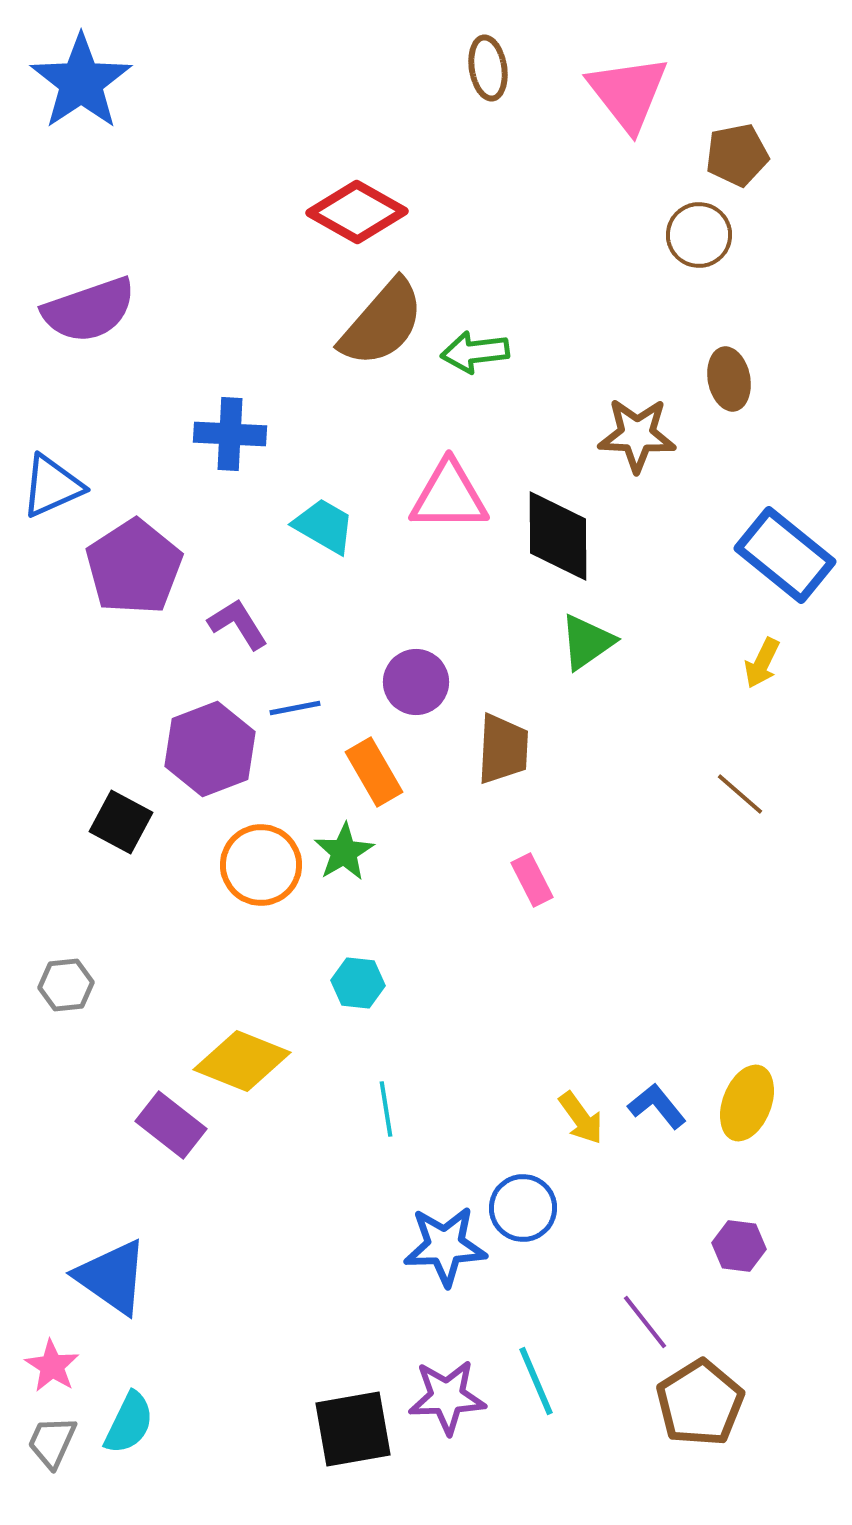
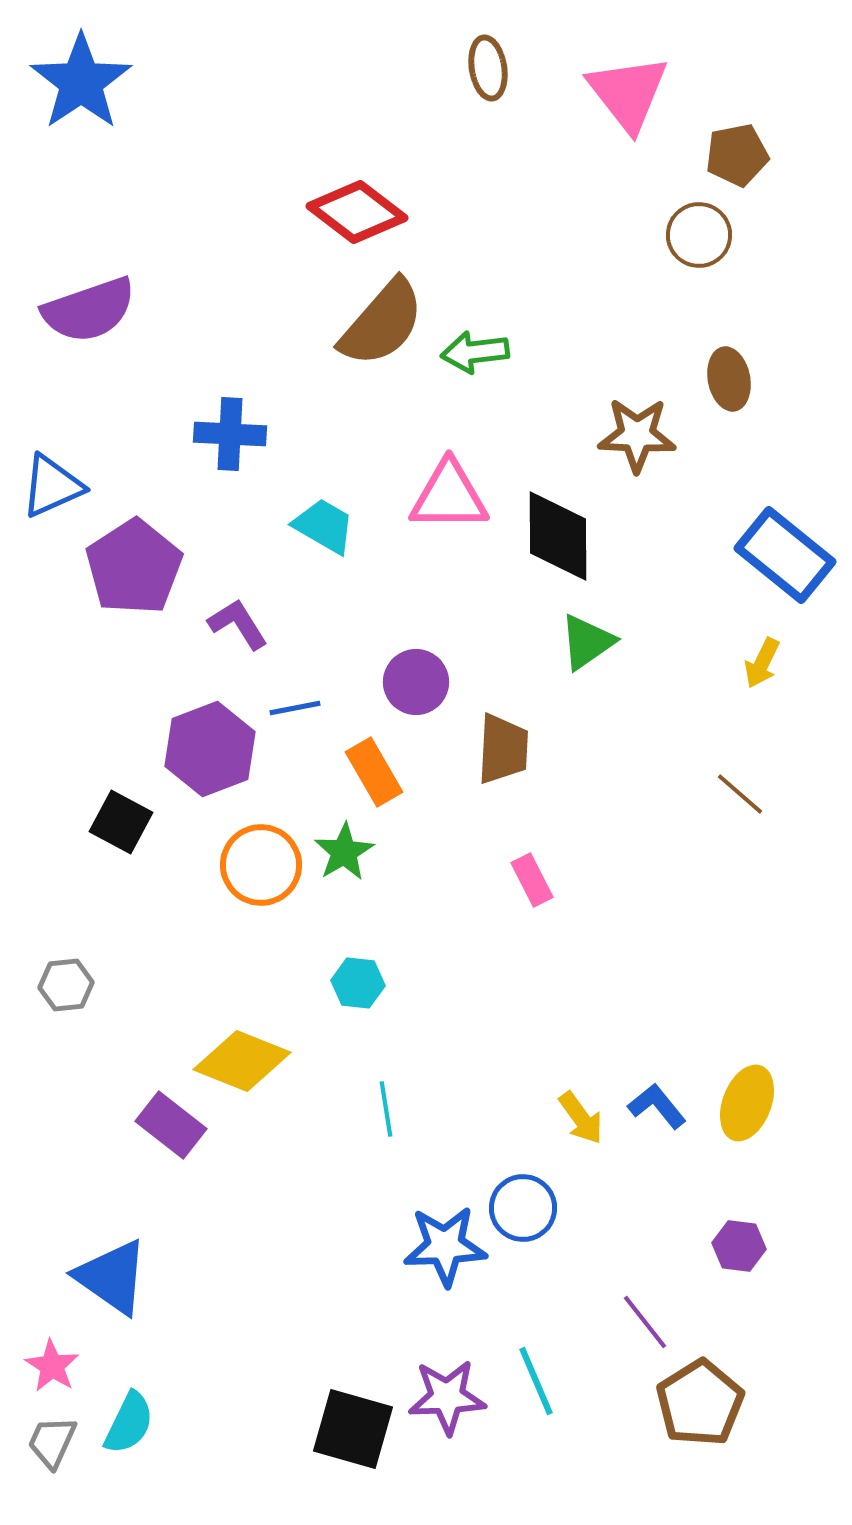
red diamond at (357, 212): rotated 8 degrees clockwise
black square at (353, 1429): rotated 26 degrees clockwise
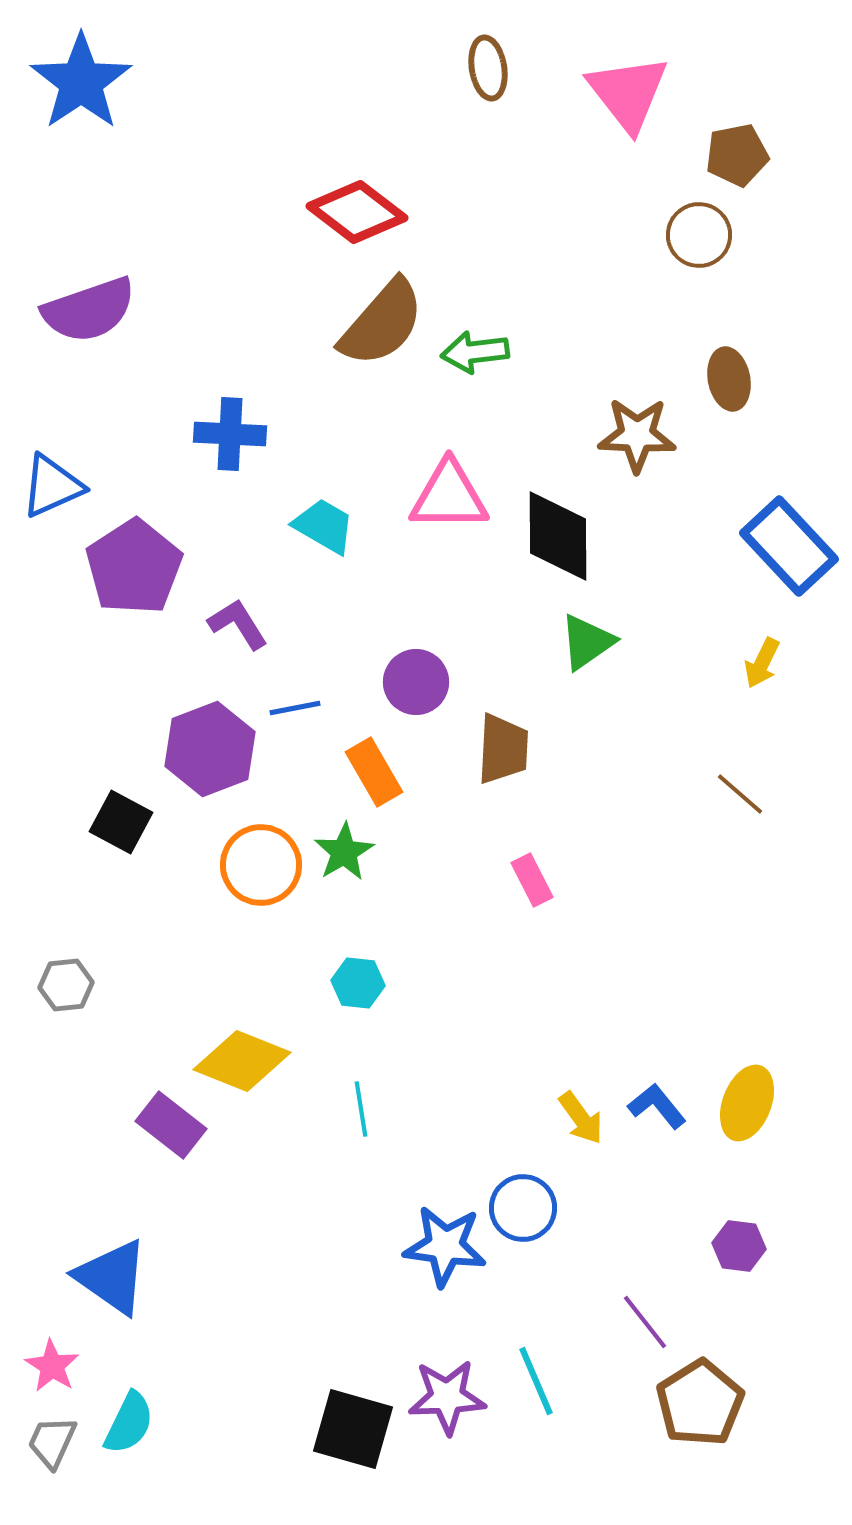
blue rectangle at (785, 555): moved 4 px right, 9 px up; rotated 8 degrees clockwise
cyan line at (386, 1109): moved 25 px left
blue star at (445, 1246): rotated 10 degrees clockwise
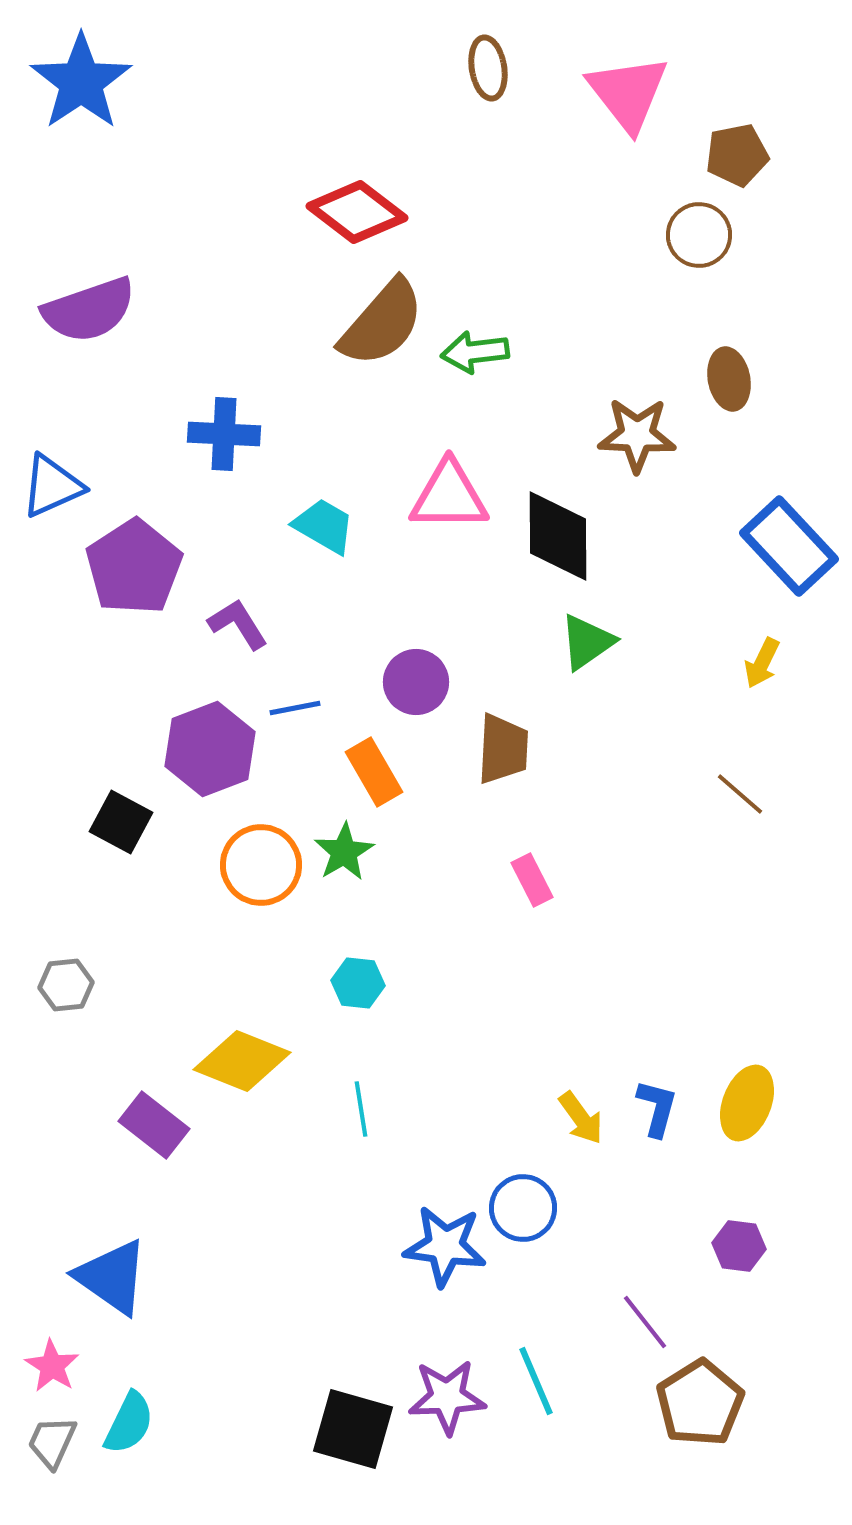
blue cross at (230, 434): moved 6 px left
blue L-shape at (657, 1106): moved 2 px down; rotated 54 degrees clockwise
purple rectangle at (171, 1125): moved 17 px left
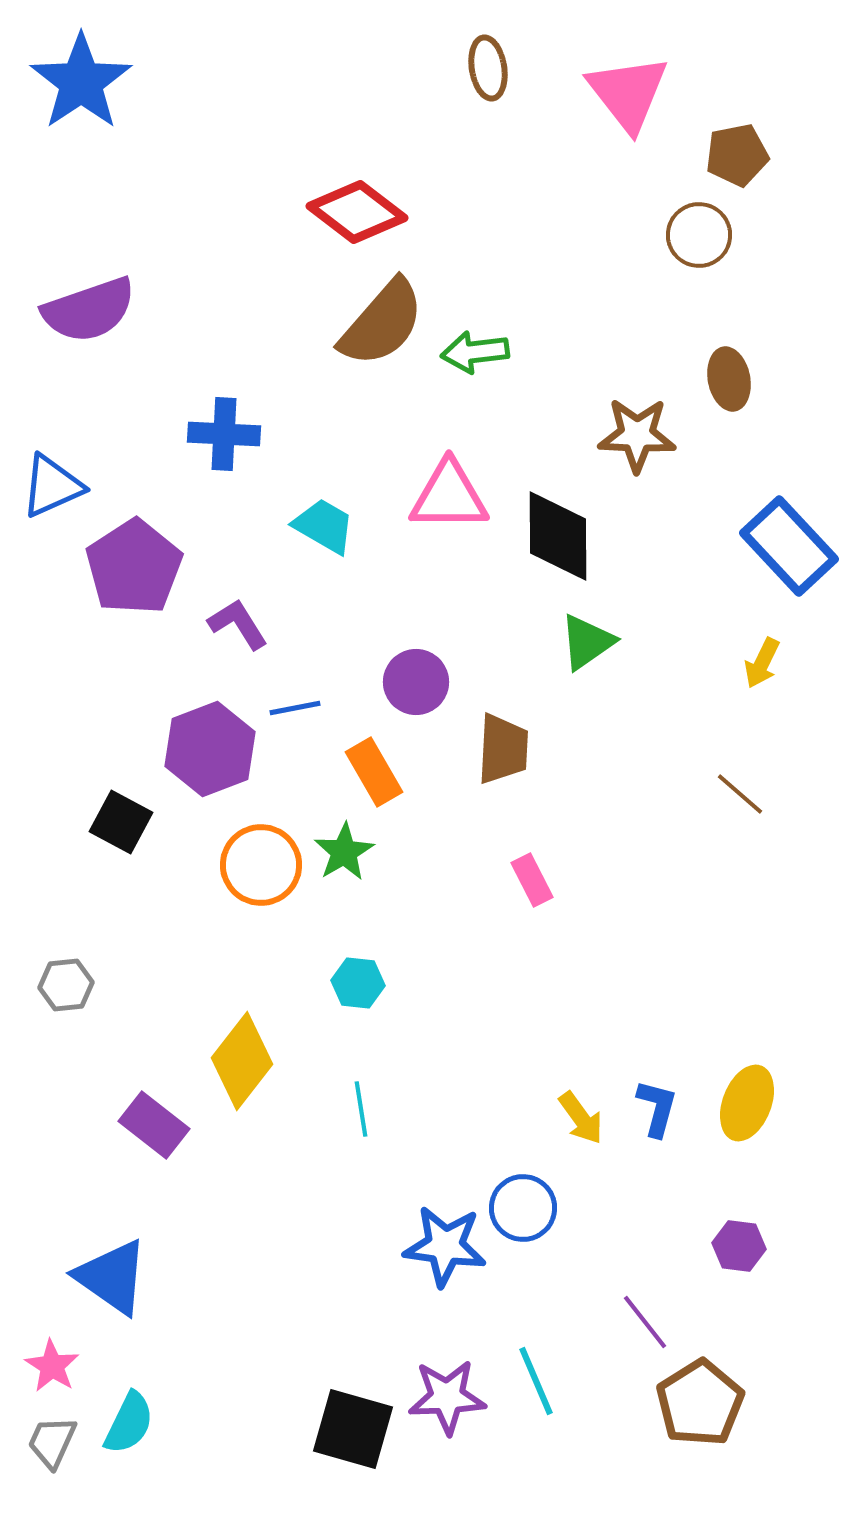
yellow diamond at (242, 1061): rotated 74 degrees counterclockwise
